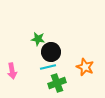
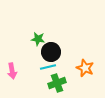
orange star: moved 1 px down
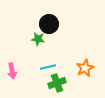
black circle: moved 2 px left, 28 px up
orange star: rotated 24 degrees clockwise
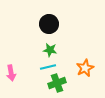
green star: moved 12 px right, 11 px down
pink arrow: moved 1 px left, 2 px down
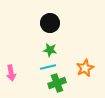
black circle: moved 1 px right, 1 px up
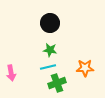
orange star: rotated 24 degrees clockwise
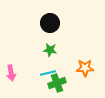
cyan line: moved 6 px down
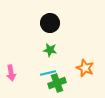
orange star: rotated 24 degrees clockwise
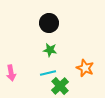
black circle: moved 1 px left
green cross: moved 3 px right, 3 px down; rotated 24 degrees counterclockwise
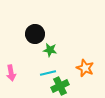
black circle: moved 14 px left, 11 px down
green cross: rotated 18 degrees clockwise
